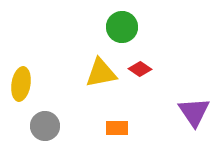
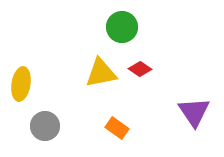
orange rectangle: rotated 35 degrees clockwise
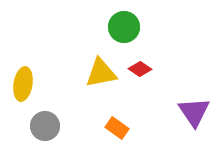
green circle: moved 2 px right
yellow ellipse: moved 2 px right
